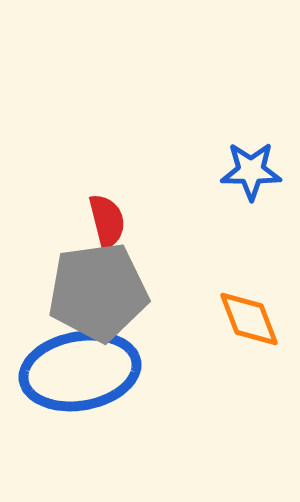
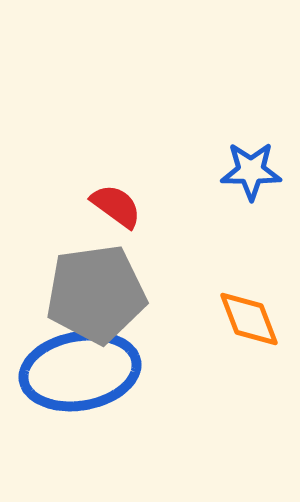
red semicircle: moved 9 px right, 15 px up; rotated 40 degrees counterclockwise
gray pentagon: moved 2 px left, 2 px down
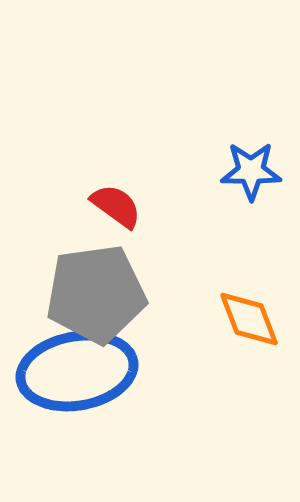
blue ellipse: moved 3 px left
